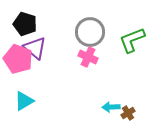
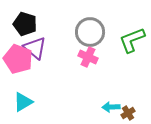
cyan triangle: moved 1 px left, 1 px down
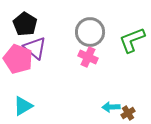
black pentagon: rotated 15 degrees clockwise
cyan triangle: moved 4 px down
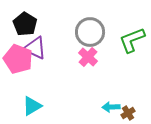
purple triangle: rotated 15 degrees counterclockwise
pink cross: rotated 18 degrees clockwise
cyan triangle: moved 9 px right
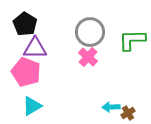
green L-shape: rotated 20 degrees clockwise
purple triangle: rotated 25 degrees counterclockwise
pink pentagon: moved 8 px right, 13 px down
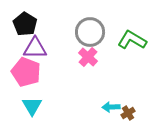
green L-shape: rotated 32 degrees clockwise
cyan triangle: rotated 30 degrees counterclockwise
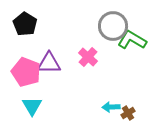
gray circle: moved 23 px right, 6 px up
purple triangle: moved 14 px right, 15 px down
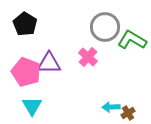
gray circle: moved 8 px left, 1 px down
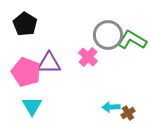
gray circle: moved 3 px right, 8 px down
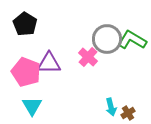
gray circle: moved 1 px left, 4 px down
cyan arrow: rotated 102 degrees counterclockwise
